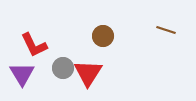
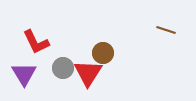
brown circle: moved 17 px down
red L-shape: moved 2 px right, 3 px up
purple triangle: moved 2 px right
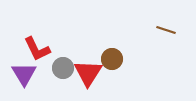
red L-shape: moved 1 px right, 7 px down
brown circle: moved 9 px right, 6 px down
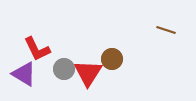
gray circle: moved 1 px right, 1 px down
purple triangle: rotated 28 degrees counterclockwise
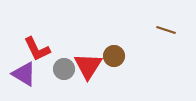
brown circle: moved 2 px right, 3 px up
red triangle: moved 7 px up
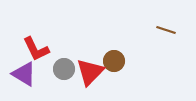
red L-shape: moved 1 px left
brown circle: moved 5 px down
red triangle: moved 2 px right, 6 px down; rotated 12 degrees clockwise
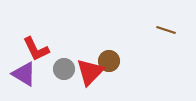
brown circle: moved 5 px left
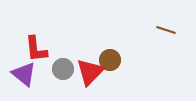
red L-shape: rotated 20 degrees clockwise
brown circle: moved 1 px right, 1 px up
gray circle: moved 1 px left
purple triangle: rotated 8 degrees clockwise
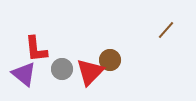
brown line: rotated 66 degrees counterclockwise
gray circle: moved 1 px left
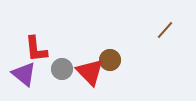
brown line: moved 1 px left
red triangle: rotated 28 degrees counterclockwise
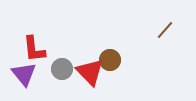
red L-shape: moved 2 px left
purple triangle: rotated 12 degrees clockwise
